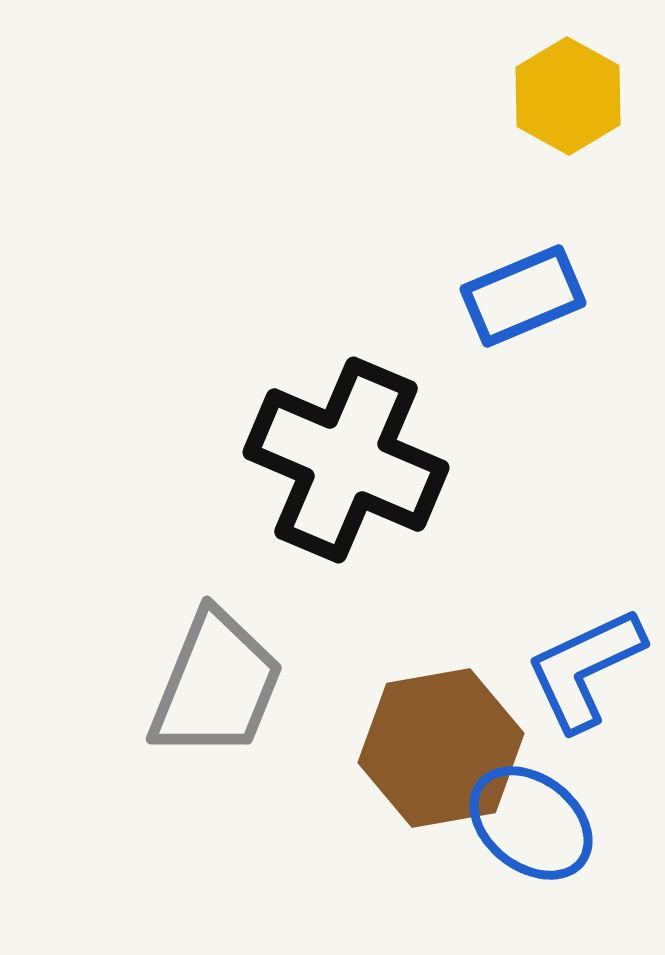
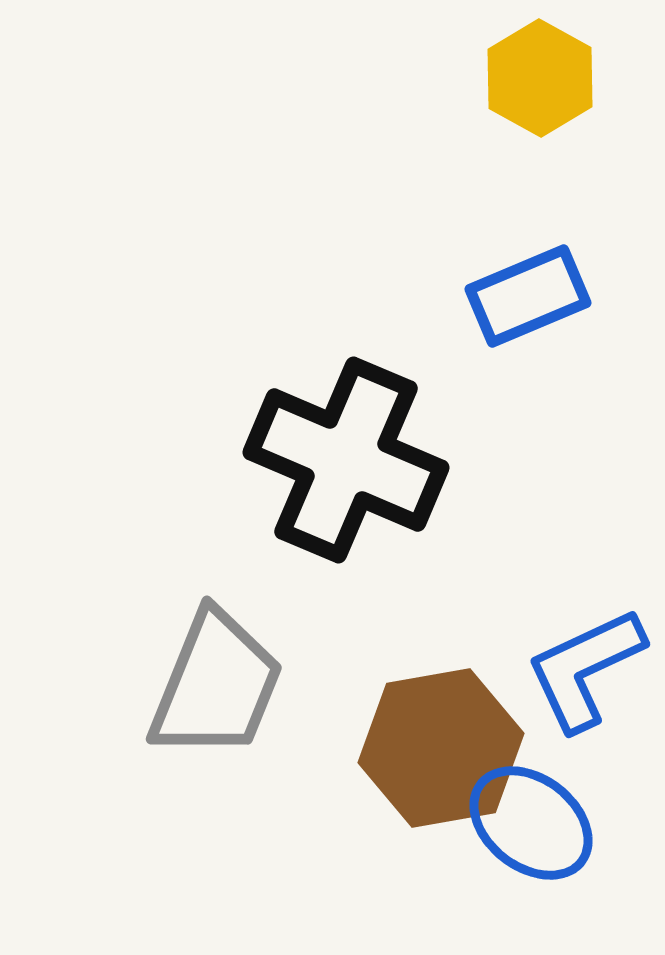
yellow hexagon: moved 28 px left, 18 px up
blue rectangle: moved 5 px right
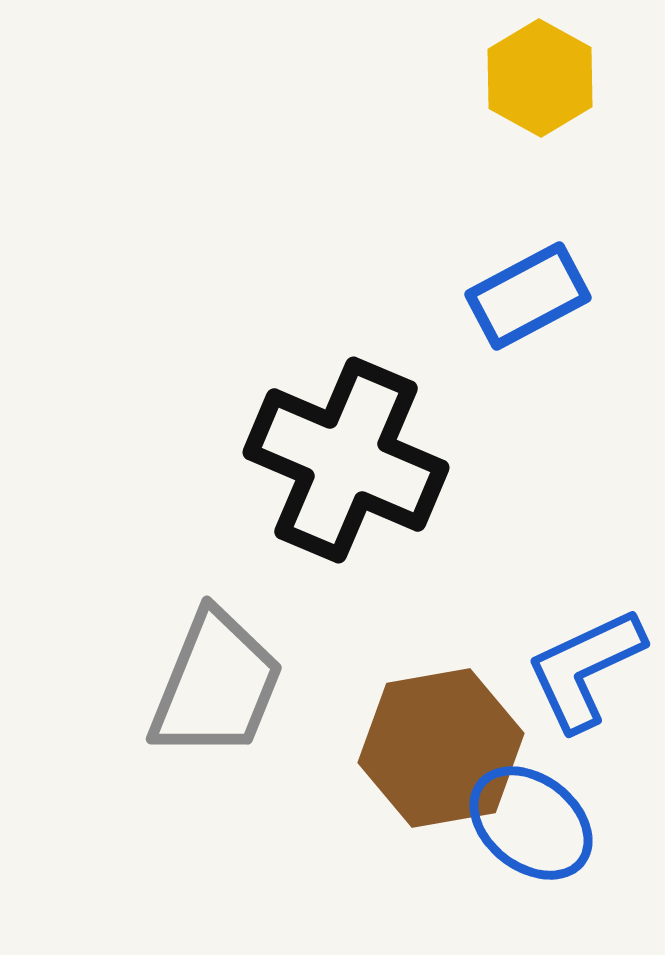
blue rectangle: rotated 5 degrees counterclockwise
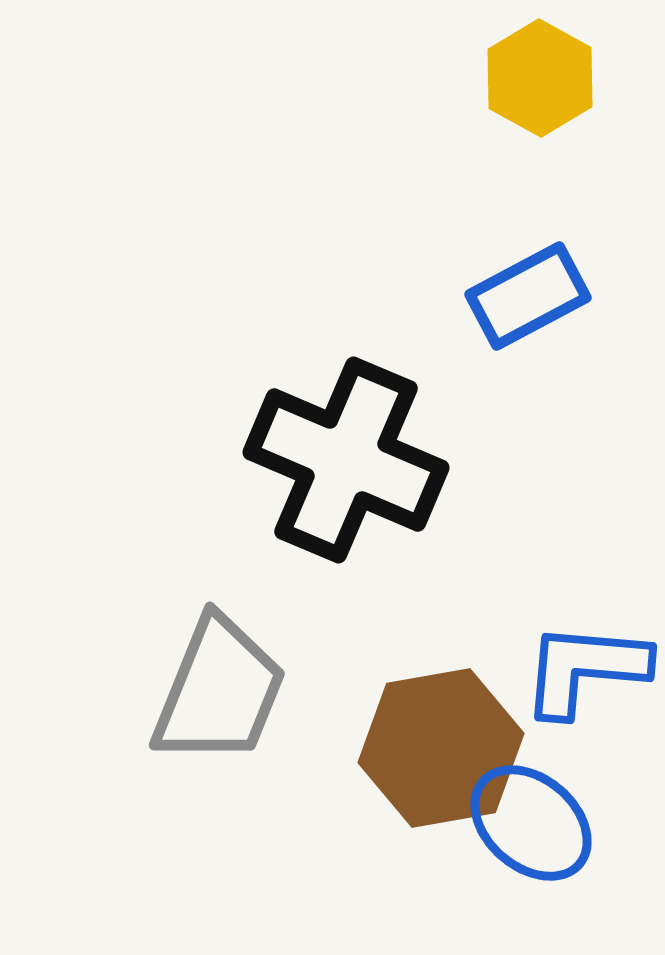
blue L-shape: rotated 30 degrees clockwise
gray trapezoid: moved 3 px right, 6 px down
blue ellipse: rotated 3 degrees clockwise
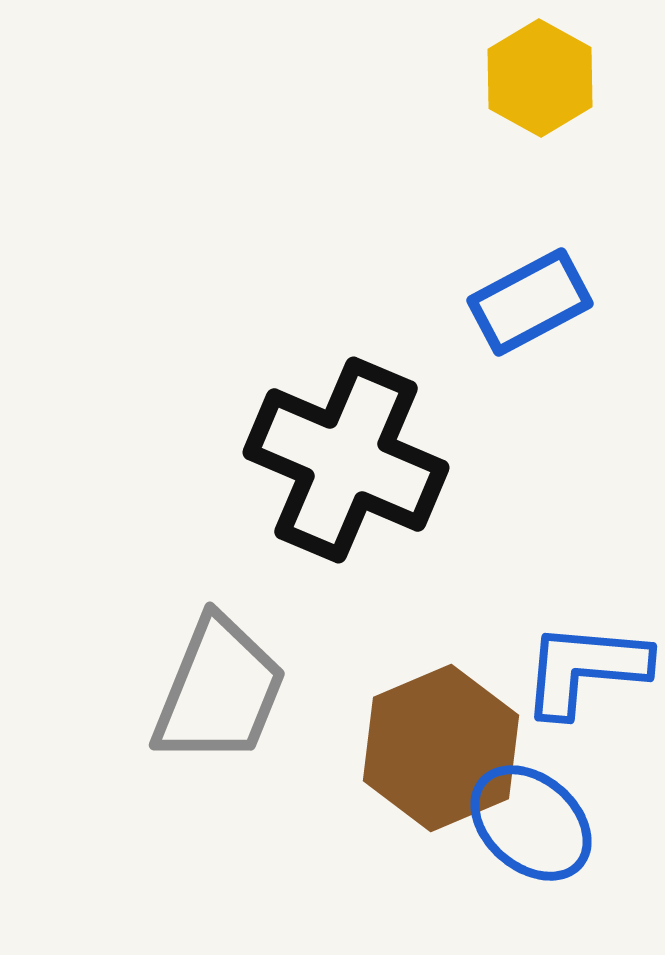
blue rectangle: moved 2 px right, 6 px down
brown hexagon: rotated 13 degrees counterclockwise
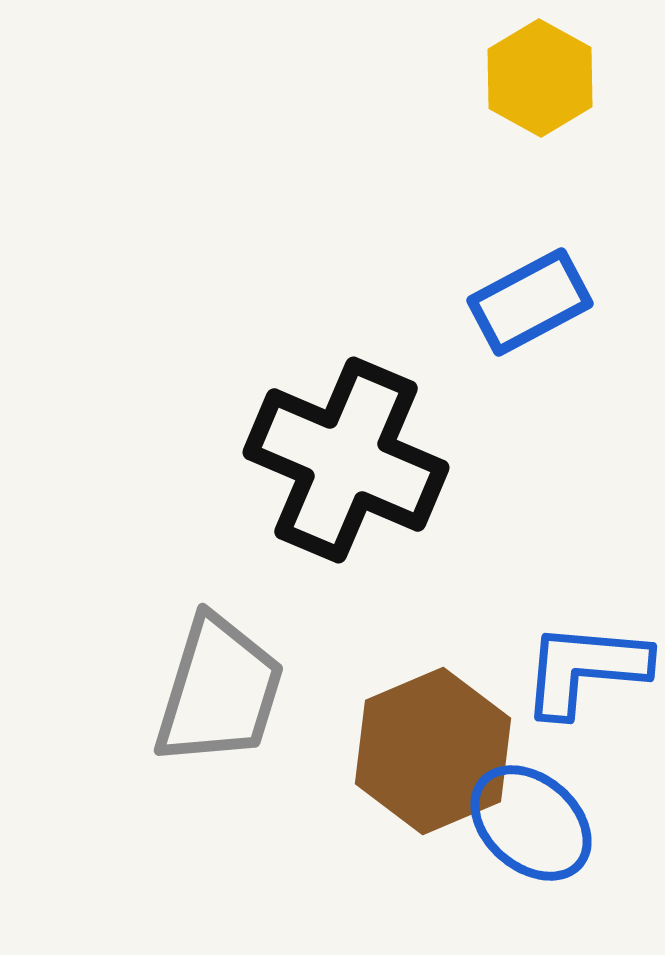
gray trapezoid: rotated 5 degrees counterclockwise
brown hexagon: moved 8 px left, 3 px down
